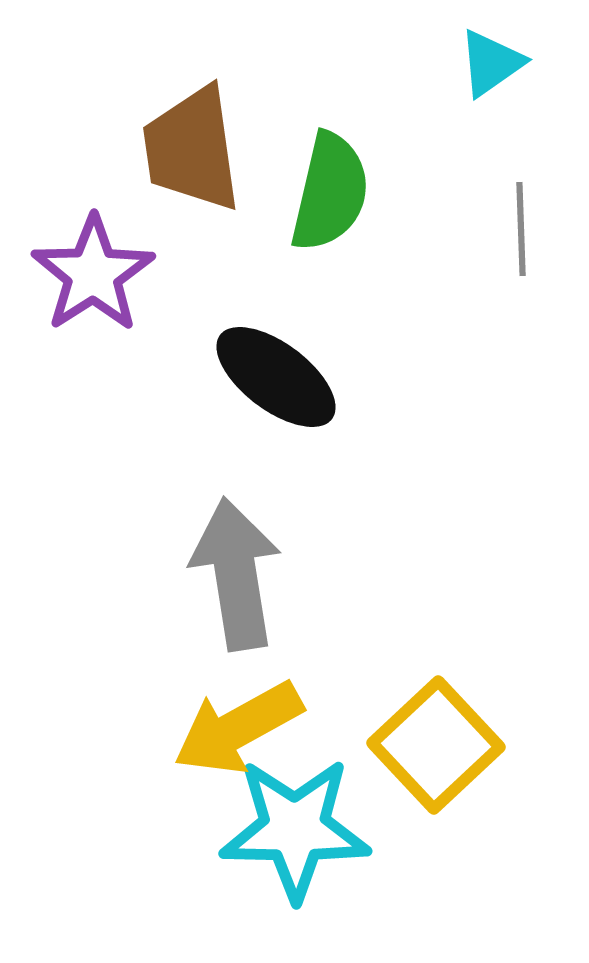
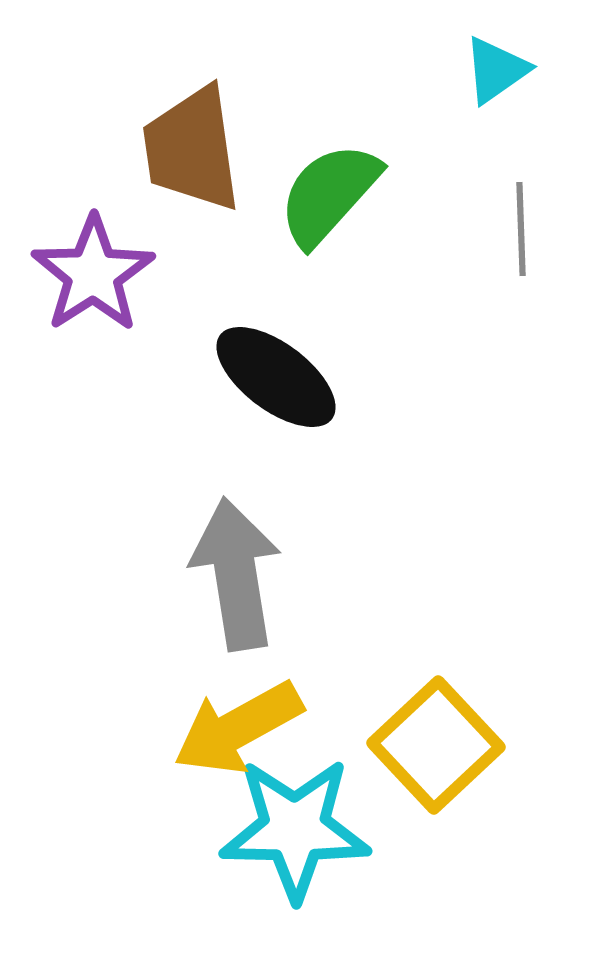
cyan triangle: moved 5 px right, 7 px down
green semicircle: moved 1 px left, 2 px down; rotated 151 degrees counterclockwise
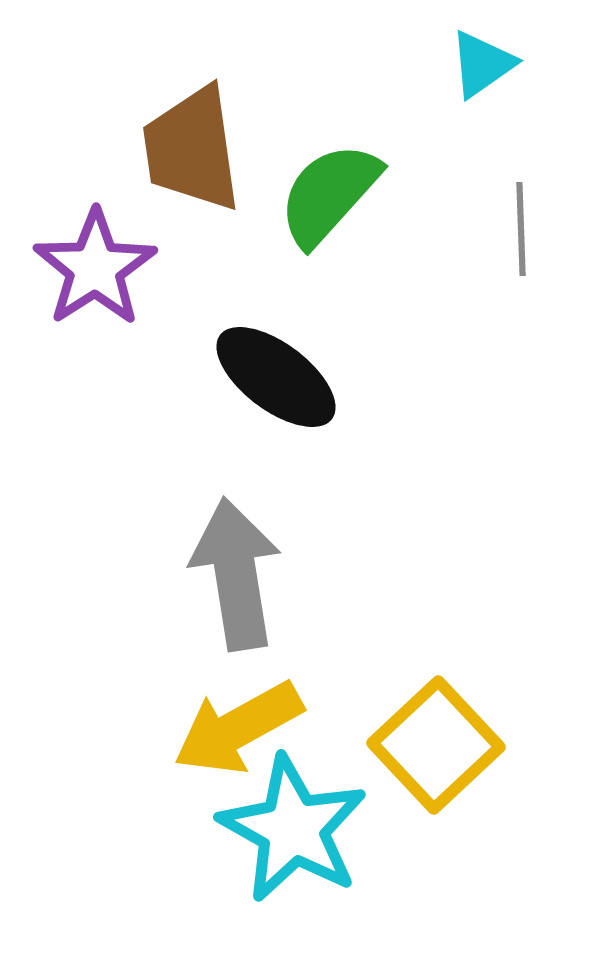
cyan triangle: moved 14 px left, 6 px up
purple star: moved 2 px right, 6 px up
cyan star: moved 2 px left; rotated 28 degrees clockwise
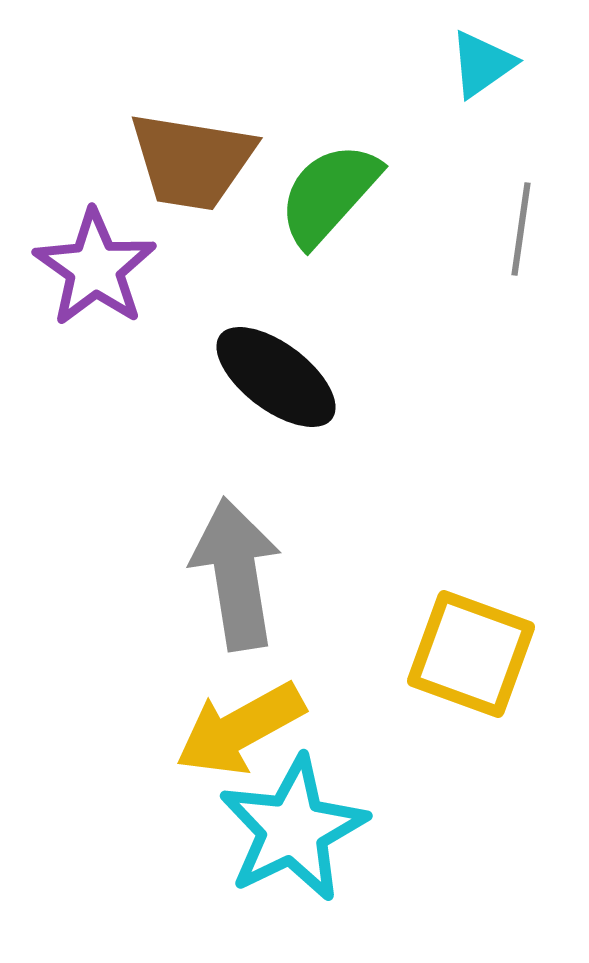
brown trapezoid: moved 12 px down; rotated 73 degrees counterclockwise
gray line: rotated 10 degrees clockwise
purple star: rotated 4 degrees counterclockwise
yellow arrow: moved 2 px right, 1 px down
yellow square: moved 35 px right, 91 px up; rotated 27 degrees counterclockwise
cyan star: rotated 17 degrees clockwise
